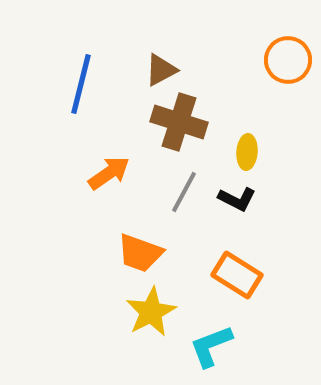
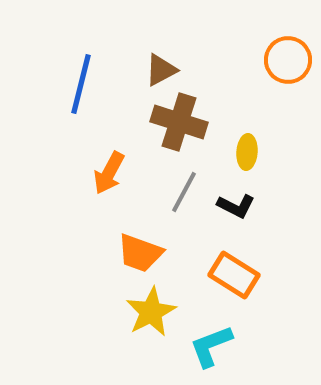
orange arrow: rotated 153 degrees clockwise
black L-shape: moved 1 px left, 7 px down
orange rectangle: moved 3 px left
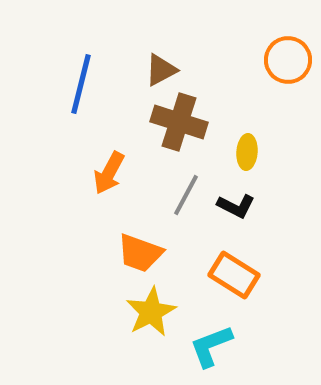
gray line: moved 2 px right, 3 px down
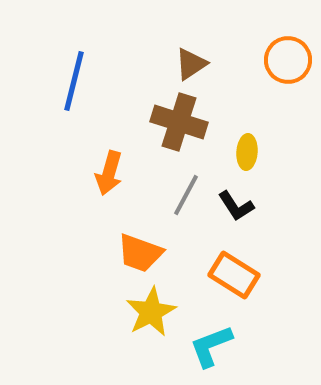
brown triangle: moved 30 px right, 6 px up; rotated 6 degrees counterclockwise
blue line: moved 7 px left, 3 px up
orange arrow: rotated 12 degrees counterclockwise
black L-shape: rotated 30 degrees clockwise
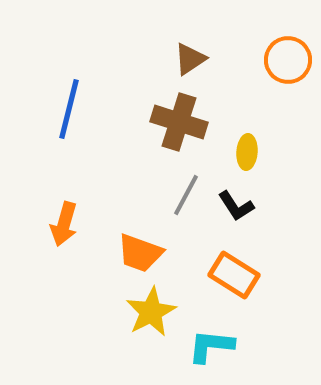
brown triangle: moved 1 px left, 5 px up
blue line: moved 5 px left, 28 px down
orange arrow: moved 45 px left, 51 px down
cyan L-shape: rotated 27 degrees clockwise
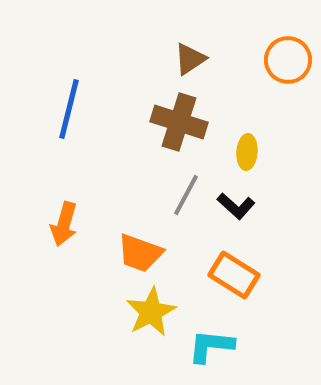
black L-shape: rotated 15 degrees counterclockwise
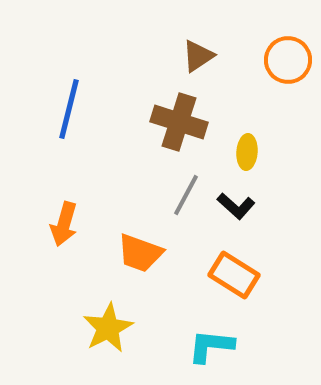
brown triangle: moved 8 px right, 3 px up
yellow star: moved 43 px left, 16 px down
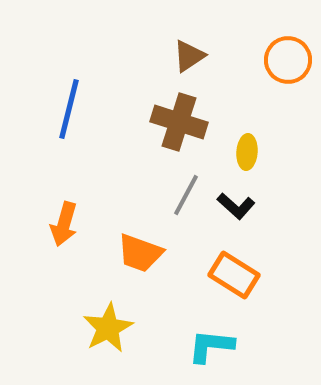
brown triangle: moved 9 px left
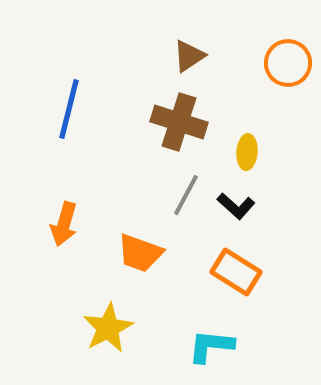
orange circle: moved 3 px down
orange rectangle: moved 2 px right, 3 px up
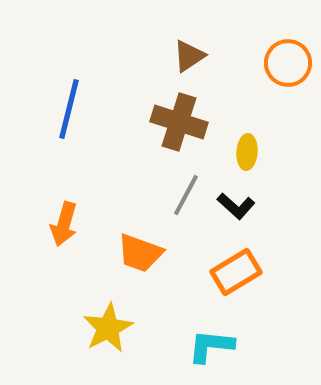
orange rectangle: rotated 63 degrees counterclockwise
